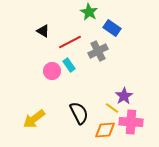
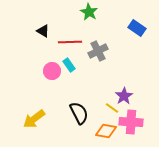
blue rectangle: moved 25 px right
red line: rotated 25 degrees clockwise
orange diamond: moved 1 px right, 1 px down; rotated 15 degrees clockwise
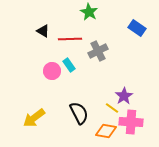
red line: moved 3 px up
yellow arrow: moved 1 px up
